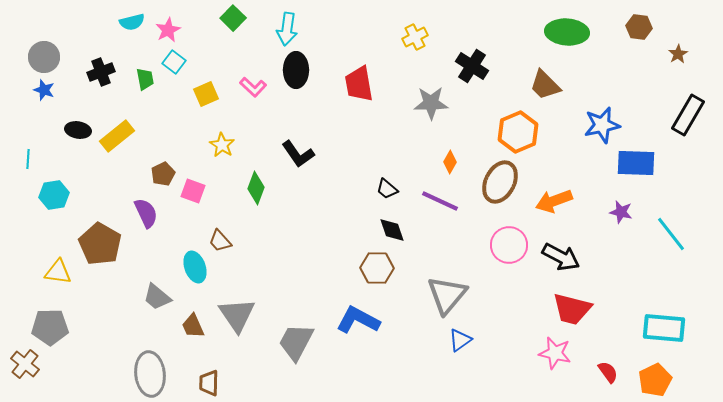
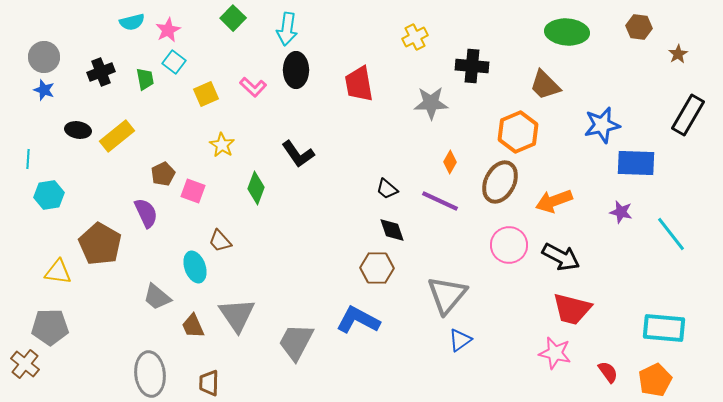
black cross at (472, 66): rotated 28 degrees counterclockwise
cyan hexagon at (54, 195): moved 5 px left
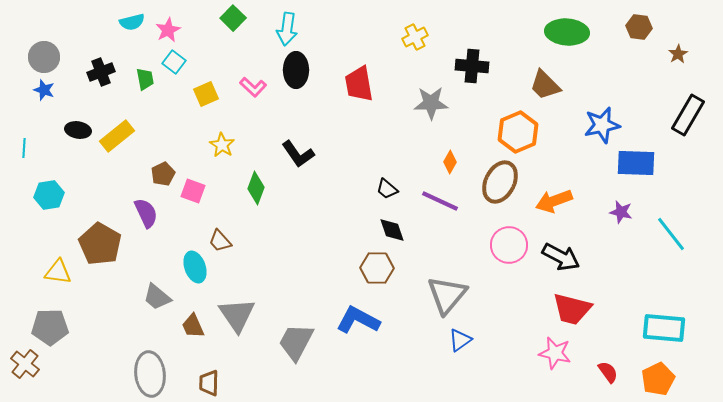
cyan line at (28, 159): moved 4 px left, 11 px up
orange pentagon at (655, 380): moved 3 px right, 1 px up
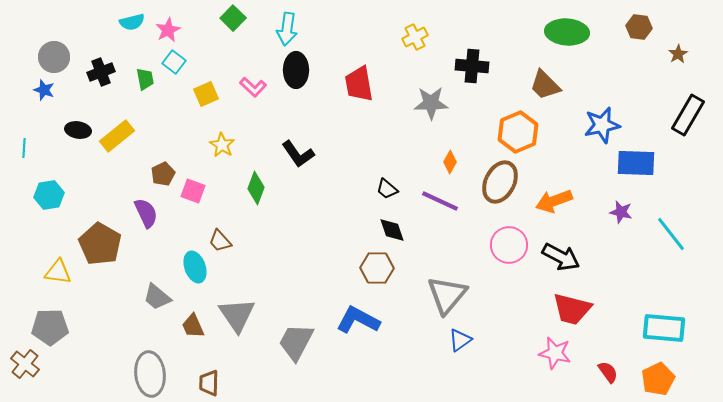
gray circle at (44, 57): moved 10 px right
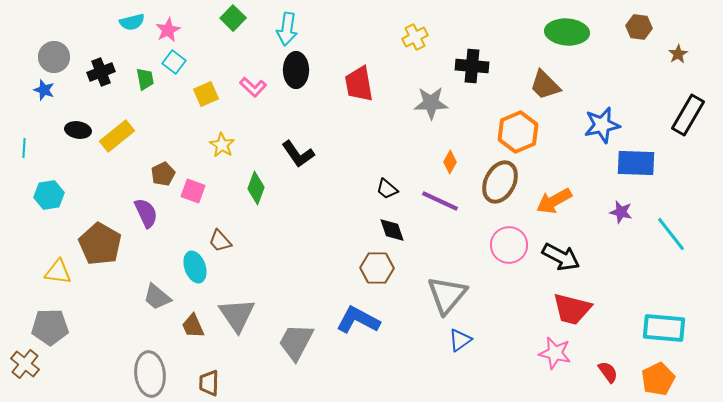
orange arrow at (554, 201): rotated 9 degrees counterclockwise
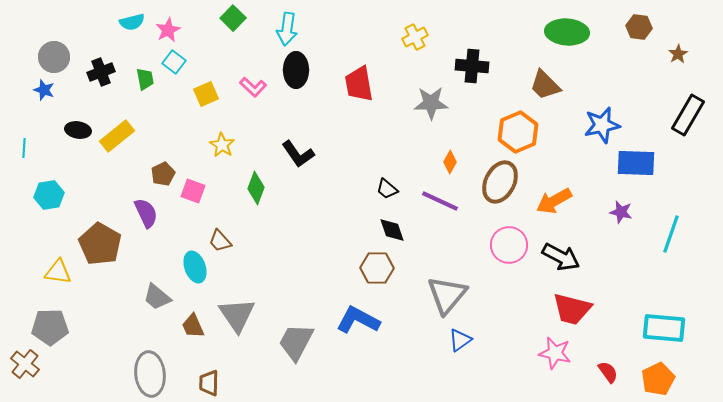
cyan line at (671, 234): rotated 57 degrees clockwise
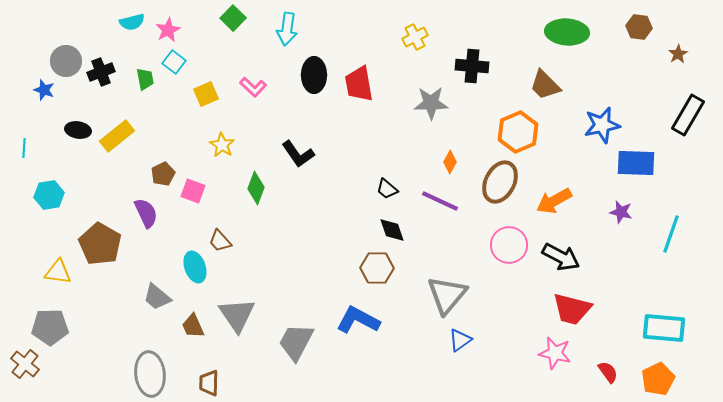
gray circle at (54, 57): moved 12 px right, 4 px down
black ellipse at (296, 70): moved 18 px right, 5 px down
